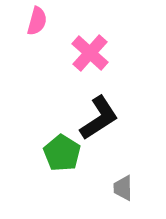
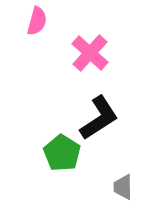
gray trapezoid: moved 1 px up
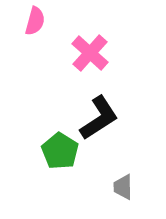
pink semicircle: moved 2 px left
green pentagon: moved 2 px left, 2 px up
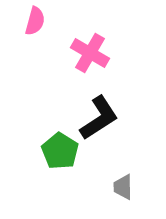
pink cross: rotated 12 degrees counterclockwise
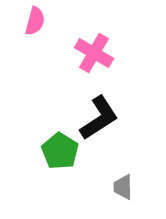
pink cross: moved 4 px right
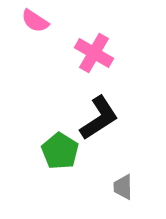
pink semicircle: rotated 108 degrees clockwise
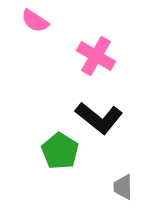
pink cross: moved 2 px right, 3 px down
black L-shape: rotated 72 degrees clockwise
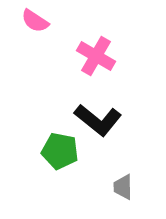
black L-shape: moved 1 px left, 2 px down
green pentagon: rotated 21 degrees counterclockwise
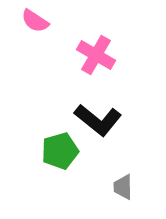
pink cross: moved 1 px up
green pentagon: rotated 27 degrees counterclockwise
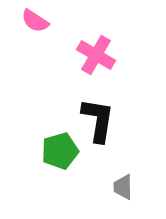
black L-shape: rotated 120 degrees counterclockwise
